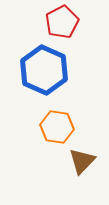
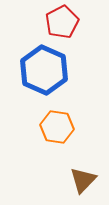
brown triangle: moved 1 px right, 19 px down
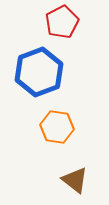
blue hexagon: moved 5 px left, 2 px down; rotated 15 degrees clockwise
brown triangle: moved 8 px left; rotated 36 degrees counterclockwise
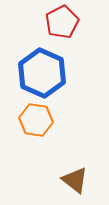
blue hexagon: moved 3 px right, 1 px down; rotated 15 degrees counterclockwise
orange hexagon: moved 21 px left, 7 px up
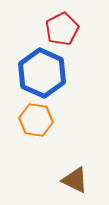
red pentagon: moved 7 px down
brown triangle: rotated 12 degrees counterclockwise
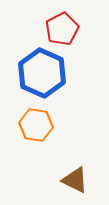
orange hexagon: moved 5 px down
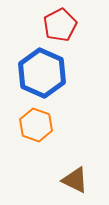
red pentagon: moved 2 px left, 4 px up
orange hexagon: rotated 12 degrees clockwise
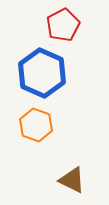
red pentagon: moved 3 px right
brown triangle: moved 3 px left
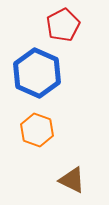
blue hexagon: moved 5 px left
orange hexagon: moved 1 px right, 5 px down
